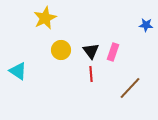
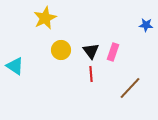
cyan triangle: moved 3 px left, 5 px up
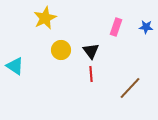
blue star: moved 2 px down
pink rectangle: moved 3 px right, 25 px up
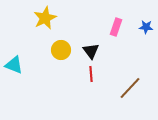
cyan triangle: moved 1 px left, 1 px up; rotated 12 degrees counterclockwise
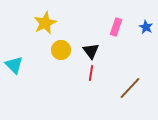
yellow star: moved 5 px down
blue star: rotated 24 degrees clockwise
cyan triangle: rotated 24 degrees clockwise
red line: moved 1 px up; rotated 14 degrees clockwise
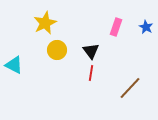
yellow circle: moved 4 px left
cyan triangle: rotated 18 degrees counterclockwise
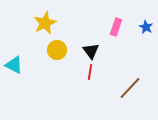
red line: moved 1 px left, 1 px up
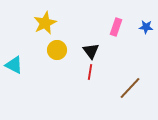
blue star: rotated 24 degrees counterclockwise
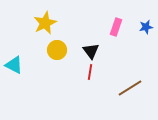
blue star: rotated 16 degrees counterclockwise
brown line: rotated 15 degrees clockwise
